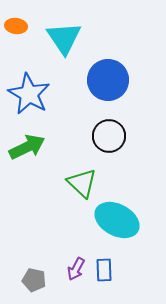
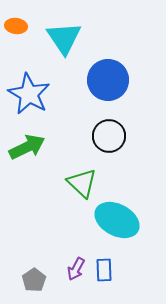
gray pentagon: rotated 25 degrees clockwise
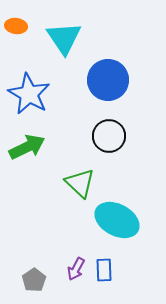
green triangle: moved 2 px left
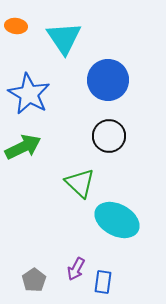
green arrow: moved 4 px left
blue rectangle: moved 1 px left, 12 px down; rotated 10 degrees clockwise
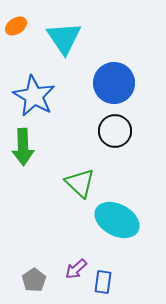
orange ellipse: rotated 40 degrees counterclockwise
blue circle: moved 6 px right, 3 px down
blue star: moved 5 px right, 2 px down
black circle: moved 6 px right, 5 px up
green arrow: rotated 114 degrees clockwise
purple arrow: rotated 20 degrees clockwise
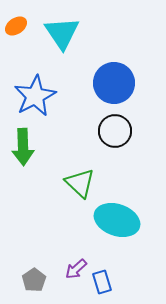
cyan triangle: moved 2 px left, 5 px up
blue star: moved 1 px right; rotated 15 degrees clockwise
cyan ellipse: rotated 9 degrees counterclockwise
blue rectangle: moved 1 px left; rotated 25 degrees counterclockwise
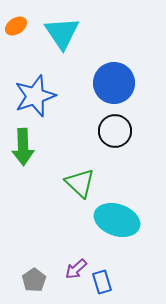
blue star: rotated 9 degrees clockwise
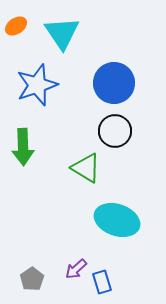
blue star: moved 2 px right, 11 px up
green triangle: moved 6 px right, 15 px up; rotated 12 degrees counterclockwise
gray pentagon: moved 2 px left, 1 px up
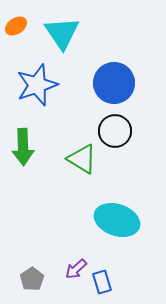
green triangle: moved 4 px left, 9 px up
